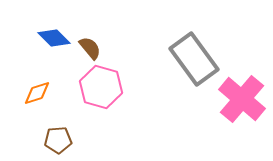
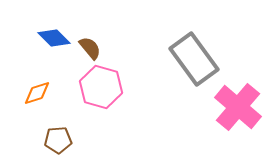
pink cross: moved 4 px left, 8 px down
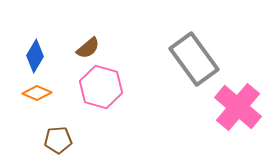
blue diamond: moved 19 px left, 18 px down; rotated 76 degrees clockwise
brown semicircle: moved 2 px left; rotated 90 degrees clockwise
orange diamond: rotated 40 degrees clockwise
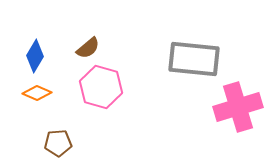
gray rectangle: rotated 48 degrees counterclockwise
pink cross: rotated 33 degrees clockwise
brown pentagon: moved 3 px down
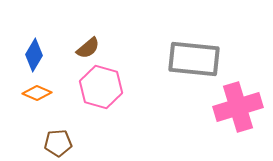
blue diamond: moved 1 px left, 1 px up
